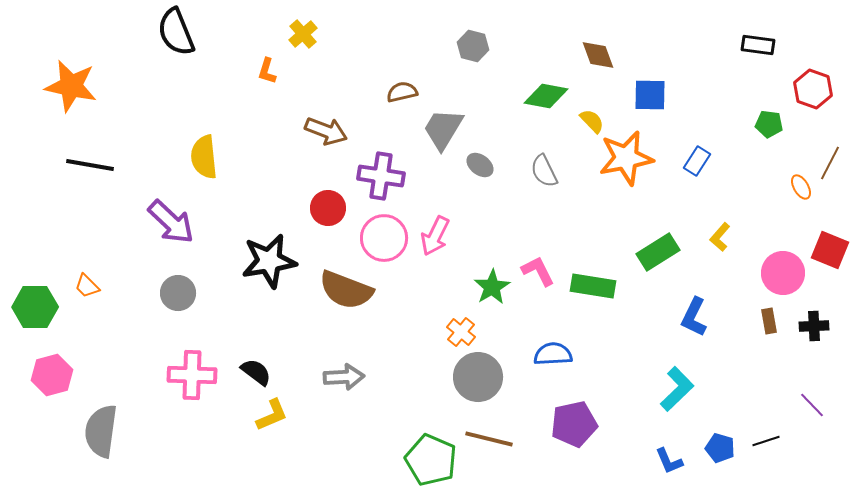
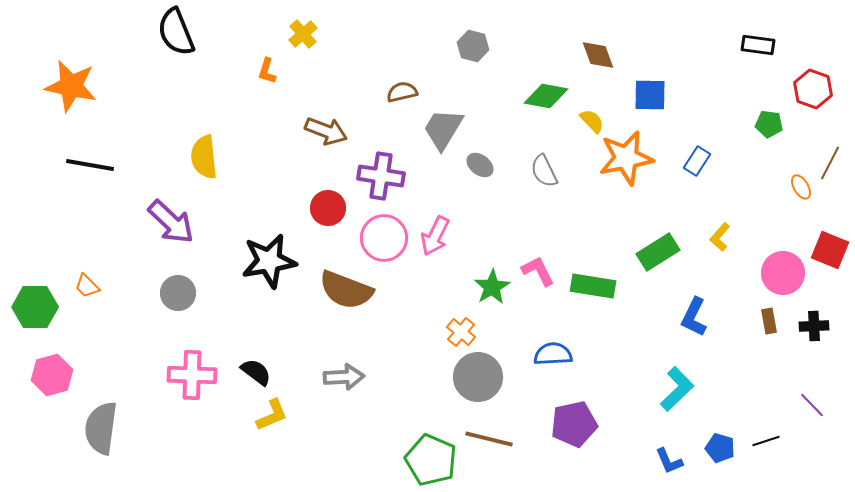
gray semicircle at (101, 431): moved 3 px up
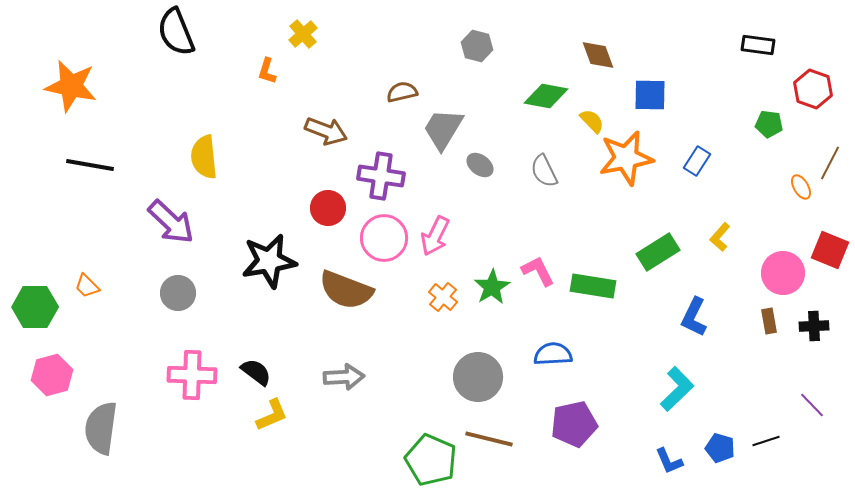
gray hexagon at (473, 46): moved 4 px right
orange cross at (461, 332): moved 18 px left, 35 px up
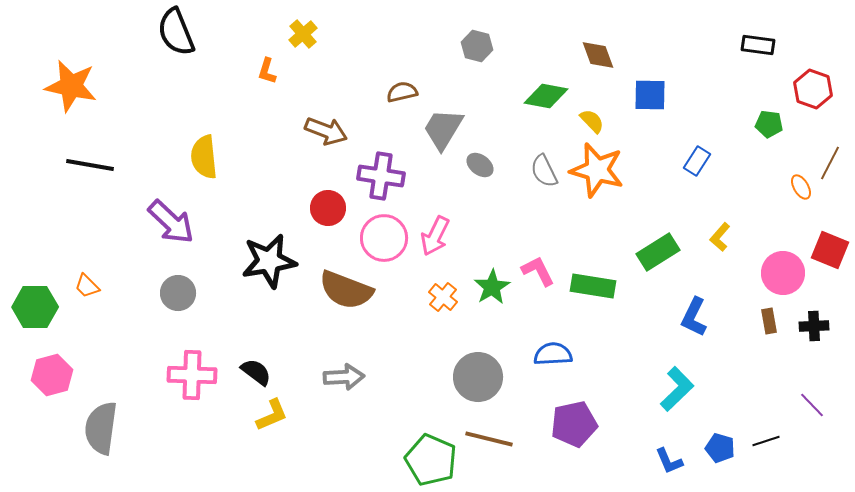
orange star at (626, 158): moved 29 px left, 12 px down; rotated 26 degrees clockwise
